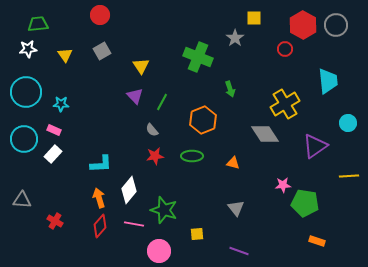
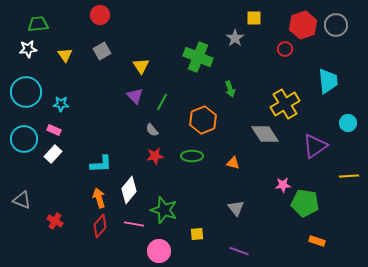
red hexagon at (303, 25): rotated 12 degrees clockwise
gray triangle at (22, 200): rotated 18 degrees clockwise
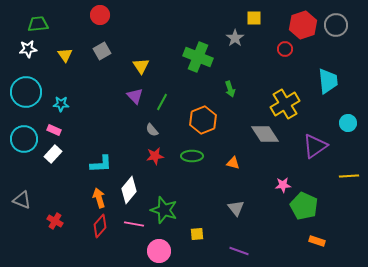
green pentagon at (305, 203): moved 1 px left, 3 px down; rotated 16 degrees clockwise
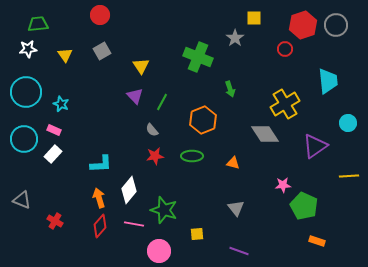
cyan star at (61, 104): rotated 21 degrees clockwise
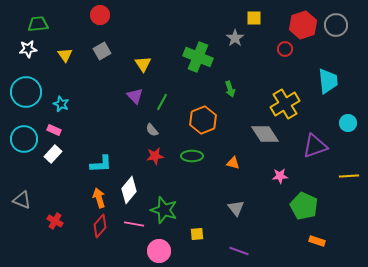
yellow triangle at (141, 66): moved 2 px right, 2 px up
purple triangle at (315, 146): rotated 16 degrees clockwise
pink star at (283, 185): moved 3 px left, 9 px up
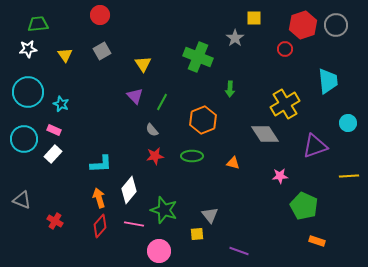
green arrow at (230, 89): rotated 21 degrees clockwise
cyan circle at (26, 92): moved 2 px right
gray triangle at (236, 208): moved 26 px left, 7 px down
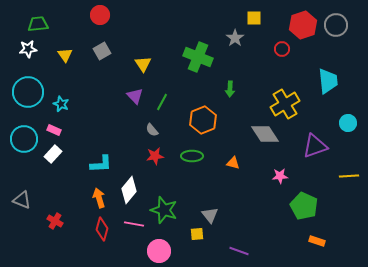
red circle at (285, 49): moved 3 px left
red diamond at (100, 226): moved 2 px right, 3 px down; rotated 25 degrees counterclockwise
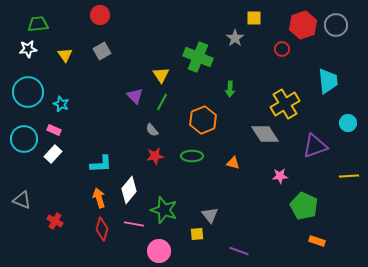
yellow triangle at (143, 64): moved 18 px right, 11 px down
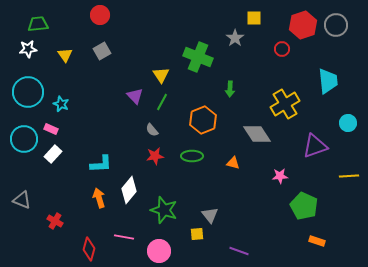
pink rectangle at (54, 130): moved 3 px left, 1 px up
gray diamond at (265, 134): moved 8 px left
pink line at (134, 224): moved 10 px left, 13 px down
red diamond at (102, 229): moved 13 px left, 20 px down
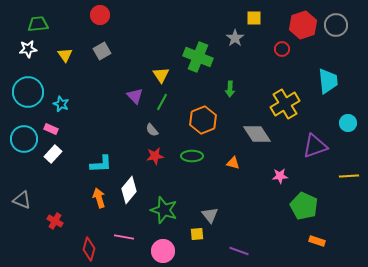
pink circle at (159, 251): moved 4 px right
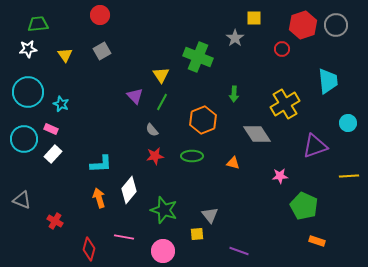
green arrow at (230, 89): moved 4 px right, 5 px down
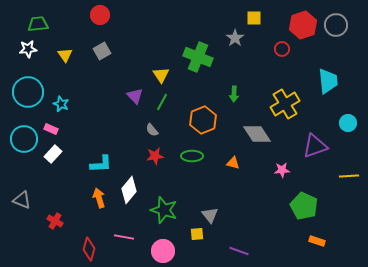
pink star at (280, 176): moved 2 px right, 6 px up
